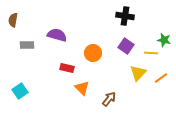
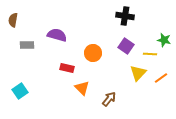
yellow line: moved 1 px left, 1 px down
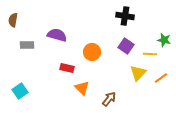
orange circle: moved 1 px left, 1 px up
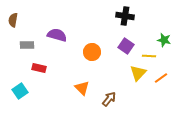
yellow line: moved 1 px left, 2 px down
red rectangle: moved 28 px left
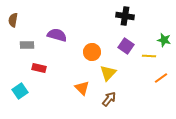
yellow triangle: moved 30 px left
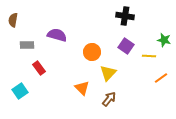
red rectangle: rotated 40 degrees clockwise
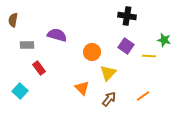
black cross: moved 2 px right
orange line: moved 18 px left, 18 px down
cyan square: rotated 14 degrees counterclockwise
